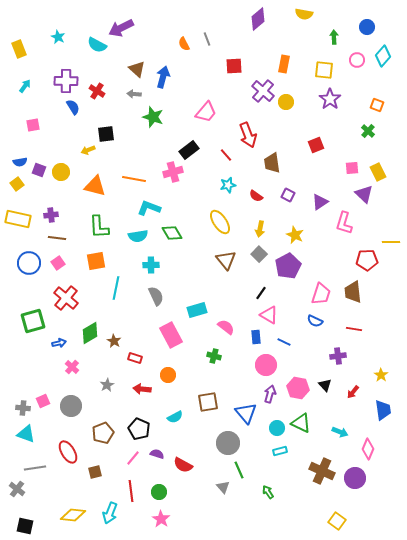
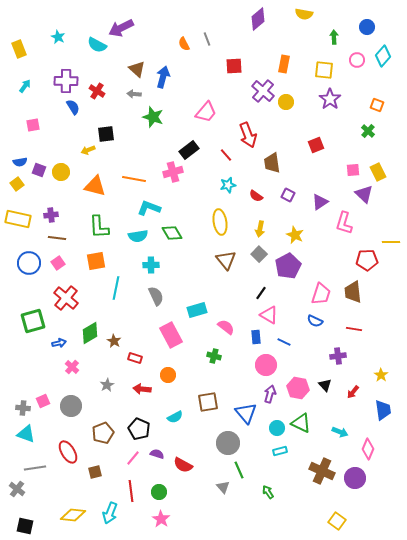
pink square at (352, 168): moved 1 px right, 2 px down
yellow ellipse at (220, 222): rotated 25 degrees clockwise
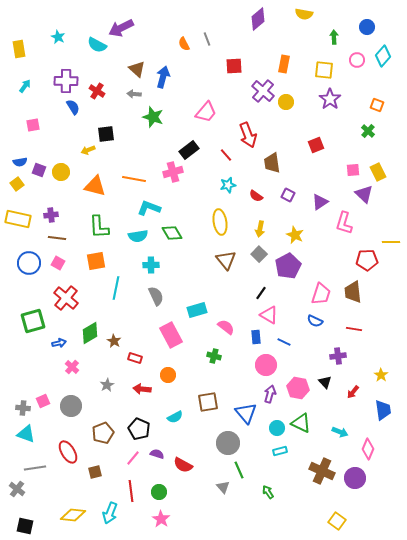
yellow rectangle at (19, 49): rotated 12 degrees clockwise
pink square at (58, 263): rotated 24 degrees counterclockwise
black triangle at (325, 385): moved 3 px up
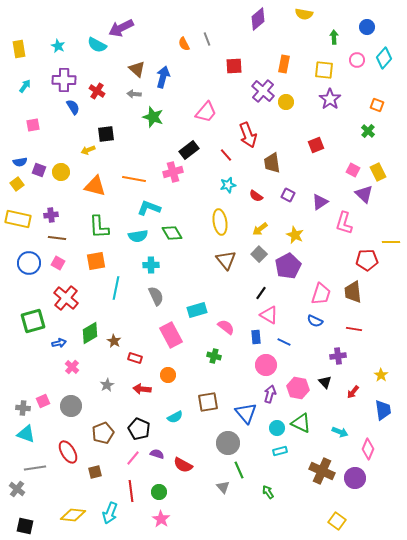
cyan star at (58, 37): moved 9 px down
cyan diamond at (383, 56): moved 1 px right, 2 px down
purple cross at (66, 81): moved 2 px left, 1 px up
pink square at (353, 170): rotated 32 degrees clockwise
yellow arrow at (260, 229): rotated 42 degrees clockwise
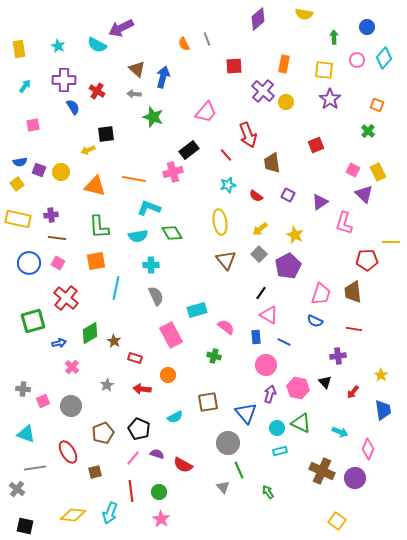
gray cross at (23, 408): moved 19 px up
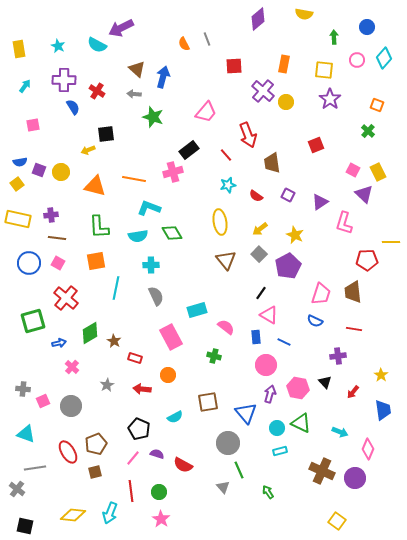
pink rectangle at (171, 335): moved 2 px down
brown pentagon at (103, 433): moved 7 px left, 11 px down
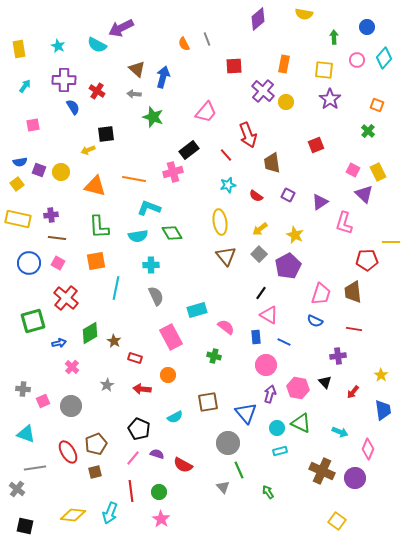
brown triangle at (226, 260): moved 4 px up
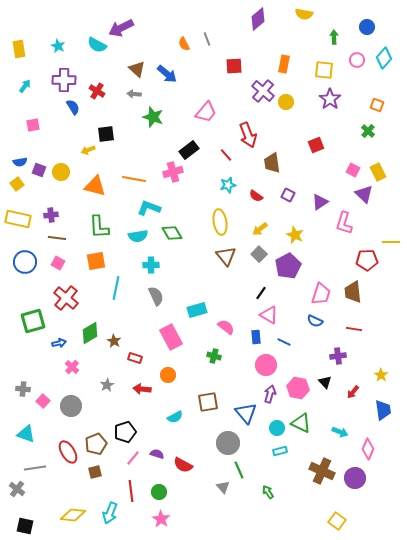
blue arrow at (163, 77): moved 4 px right, 3 px up; rotated 115 degrees clockwise
blue circle at (29, 263): moved 4 px left, 1 px up
pink square at (43, 401): rotated 24 degrees counterclockwise
black pentagon at (139, 429): moved 14 px left, 3 px down; rotated 30 degrees clockwise
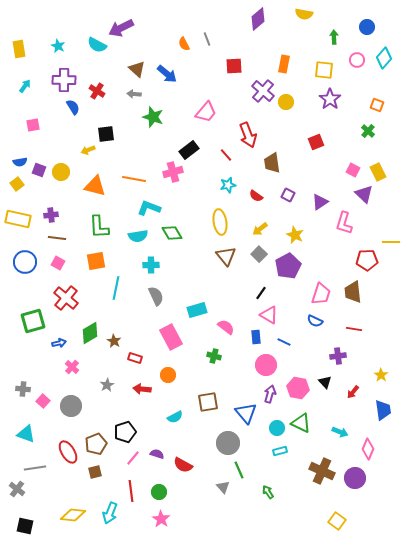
red square at (316, 145): moved 3 px up
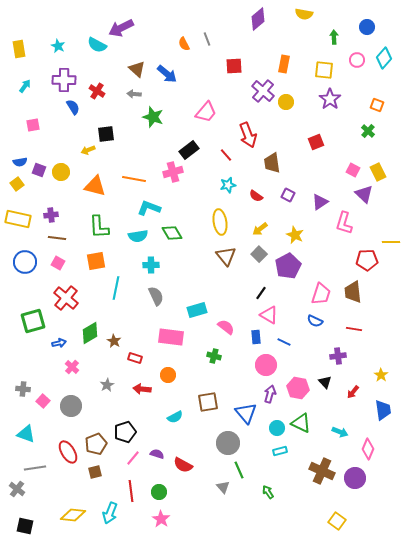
pink rectangle at (171, 337): rotated 55 degrees counterclockwise
